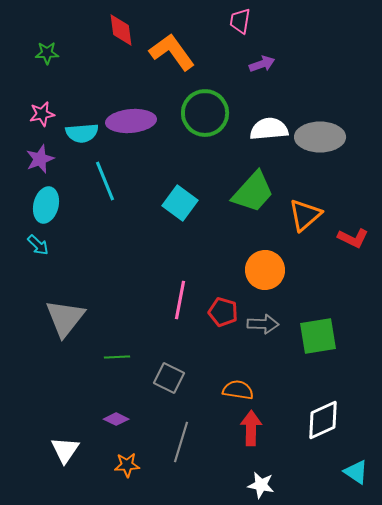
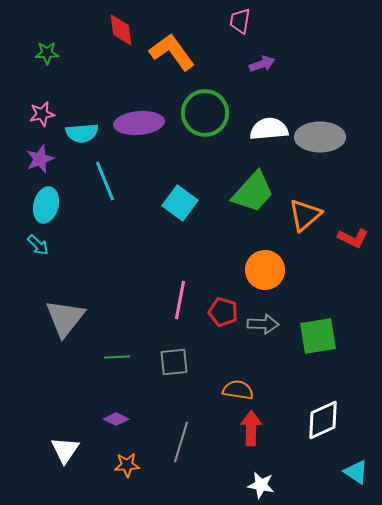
purple ellipse: moved 8 px right, 2 px down
gray square: moved 5 px right, 16 px up; rotated 32 degrees counterclockwise
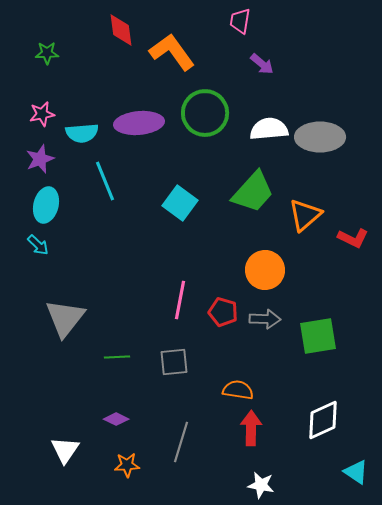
purple arrow: rotated 60 degrees clockwise
gray arrow: moved 2 px right, 5 px up
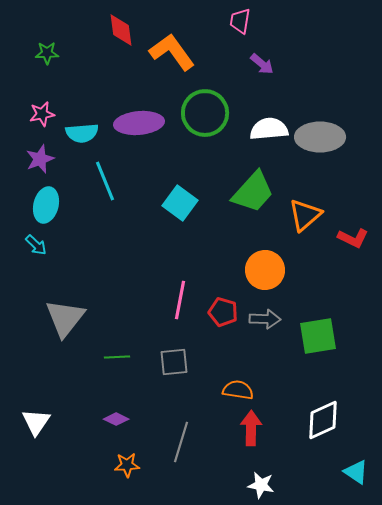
cyan arrow: moved 2 px left
white triangle: moved 29 px left, 28 px up
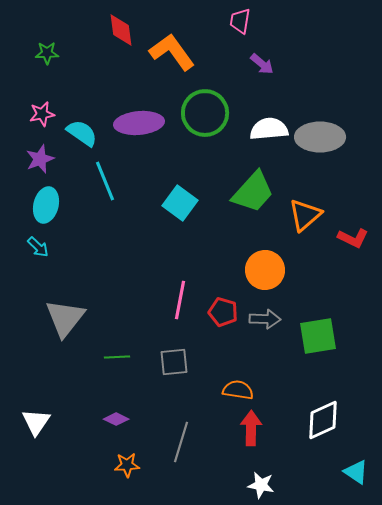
cyan semicircle: rotated 140 degrees counterclockwise
cyan arrow: moved 2 px right, 2 px down
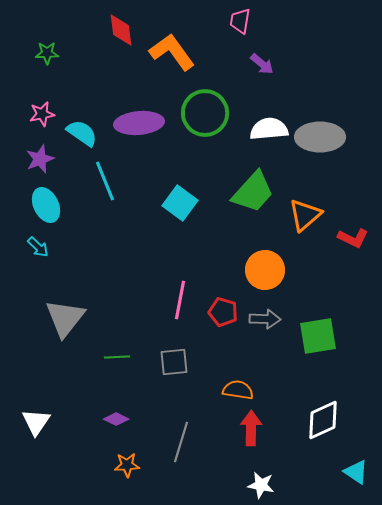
cyan ellipse: rotated 40 degrees counterclockwise
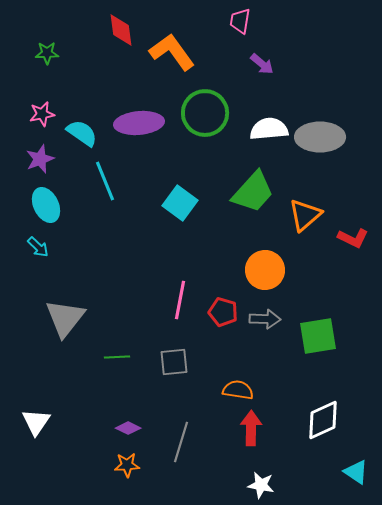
purple diamond: moved 12 px right, 9 px down
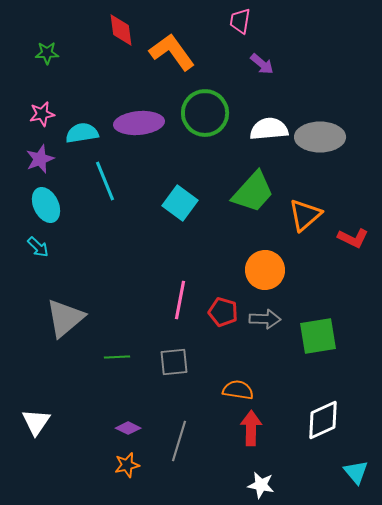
cyan semicircle: rotated 44 degrees counterclockwise
gray triangle: rotated 12 degrees clockwise
gray line: moved 2 px left, 1 px up
orange star: rotated 10 degrees counterclockwise
cyan triangle: rotated 16 degrees clockwise
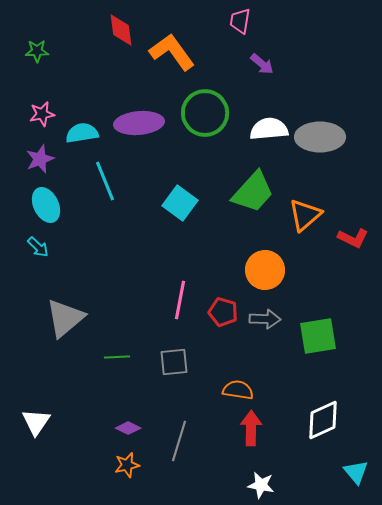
green star: moved 10 px left, 2 px up
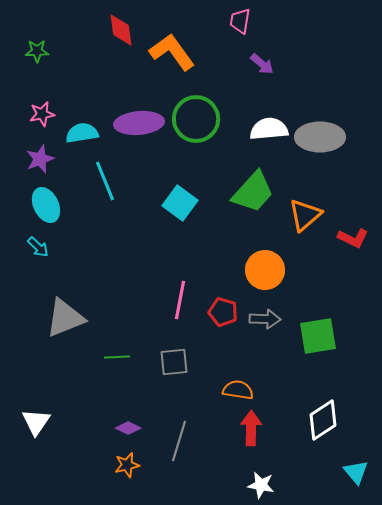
green circle: moved 9 px left, 6 px down
gray triangle: rotated 18 degrees clockwise
white diamond: rotated 9 degrees counterclockwise
